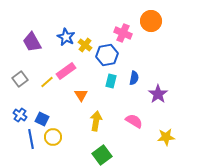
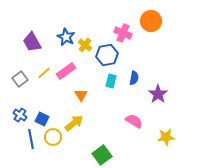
yellow line: moved 3 px left, 9 px up
yellow arrow: moved 22 px left, 2 px down; rotated 42 degrees clockwise
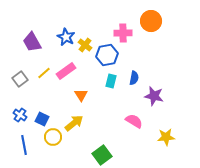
pink cross: rotated 24 degrees counterclockwise
purple star: moved 4 px left, 2 px down; rotated 24 degrees counterclockwise
blue line: moved 7 px left, 6 px down
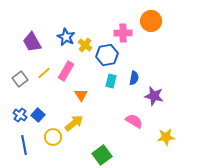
pink rectangle: rotated 24 degrees counterclockwise
blue square: moved 4 px left, 4 px up; rotated 16 degrees clockwise
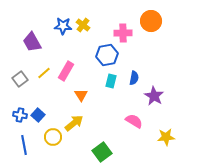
blue star: moved 3 px left, 11 px up; rotated 24 degrees counterclockwise
yellow cross: moved 2 px left, 20 px up
purple star: rotated 18 degrees clockwise
blue cross: rotated 24 degrees counterclockwise
green square: moved 3 px up
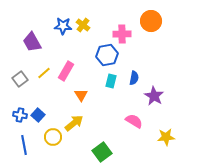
pink cross: moved 1 px left, 1 px down
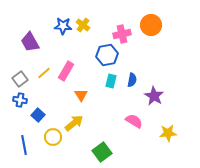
orange circle: moved 4 px down
pink cross: rotated 12 degrees counterclockwise
purple trapezoid: moved 2 px left
blue semicircle: moved 2 px left, 2 px down
blue cross: moved 15 px up
yellow star: moved 2 px right, 4 px up
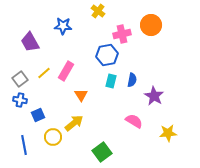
yellow cross: moved 15 px right, 14 px up
blue square: rotated 24 degrees clockwise
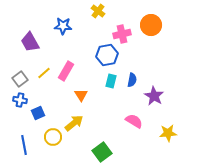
blue square: moved 2 px up
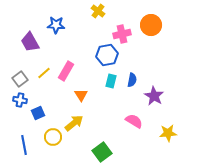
blue star: moved 7 px left, 1 px up
